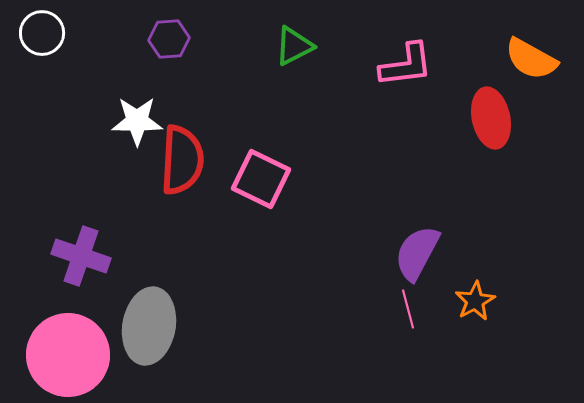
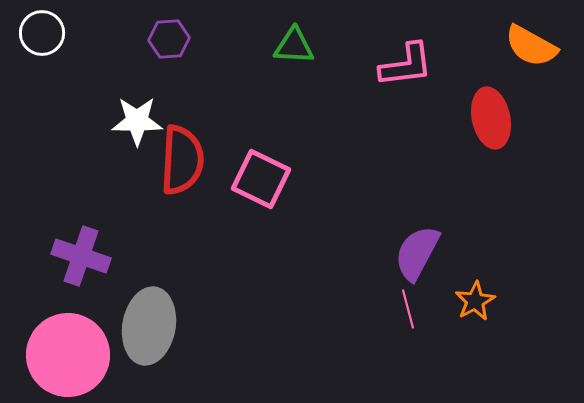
green triangle: rotated 30 degrees clockwise
orange semicircle: moved 13 px up
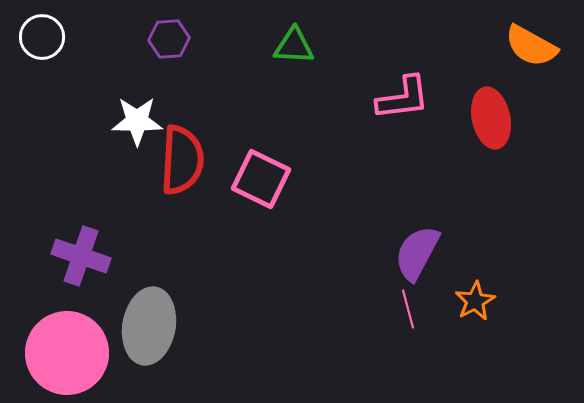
white circle: moved 4 px down
pink L-shape: moved 3 px left, 33 px down
pink circle: moved 1 px left, 2 px up
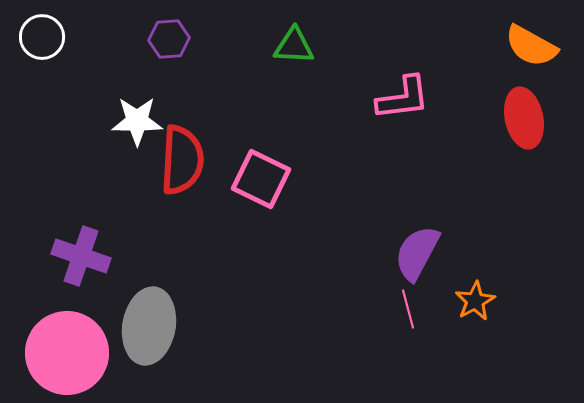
red ellipse: moved 33 px right
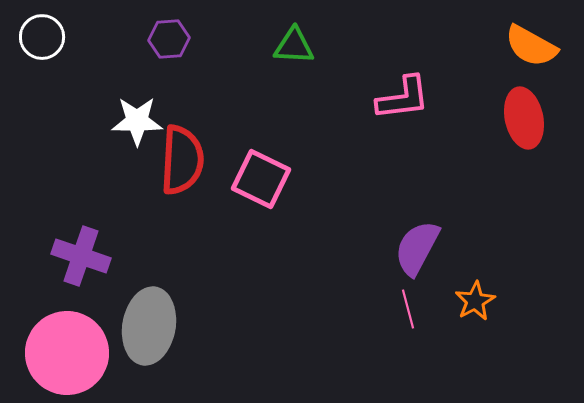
purple semicircle: moved 5 px up
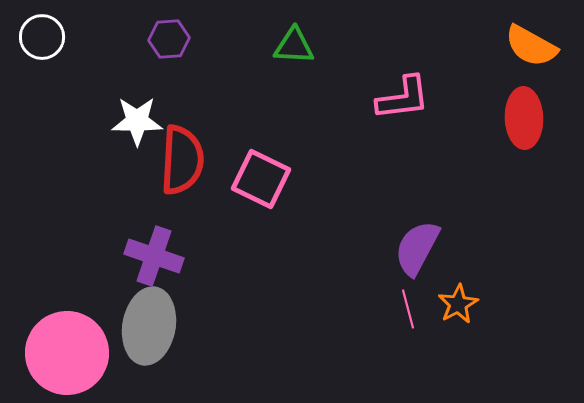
red ellipse: rotated 10 degrees clockwise
purple cross: moved 73 px right
orange star: moved 17 px left, 3 px down
